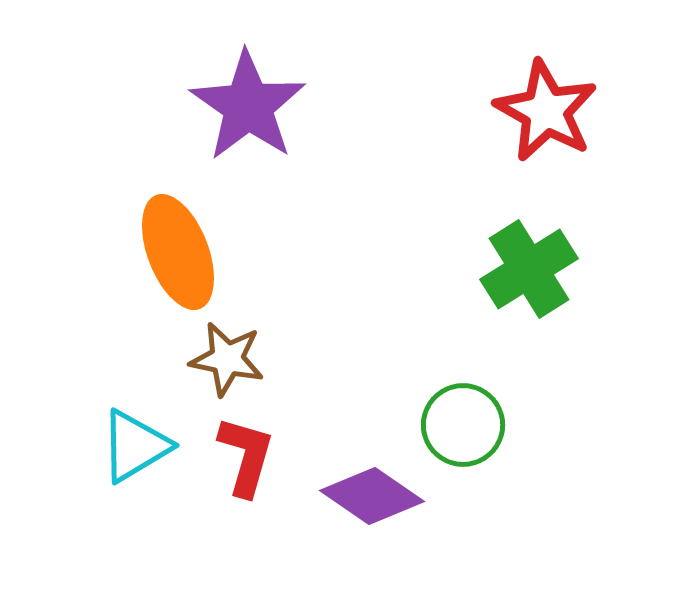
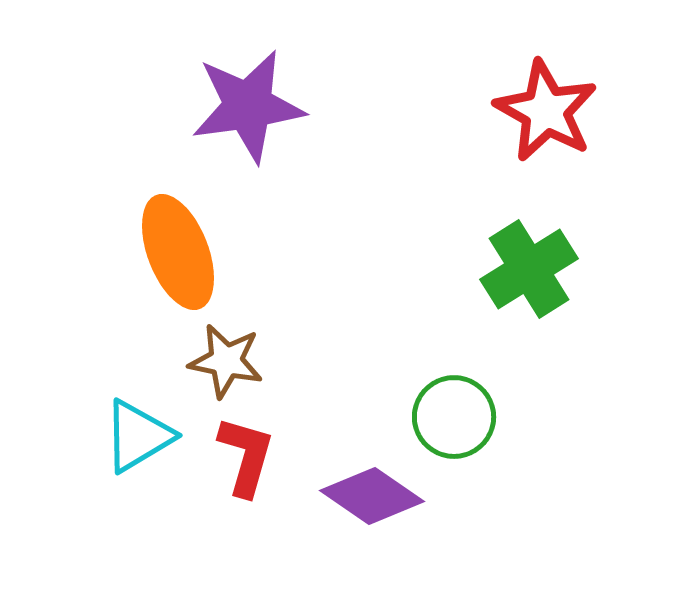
purple star: rotated 29 degrees clockwise
brown star: moved 1 px left, 2 px down
green circle: moved 9 px left, 8 px up
cyan triangle: moved 3 px right, 10 px up
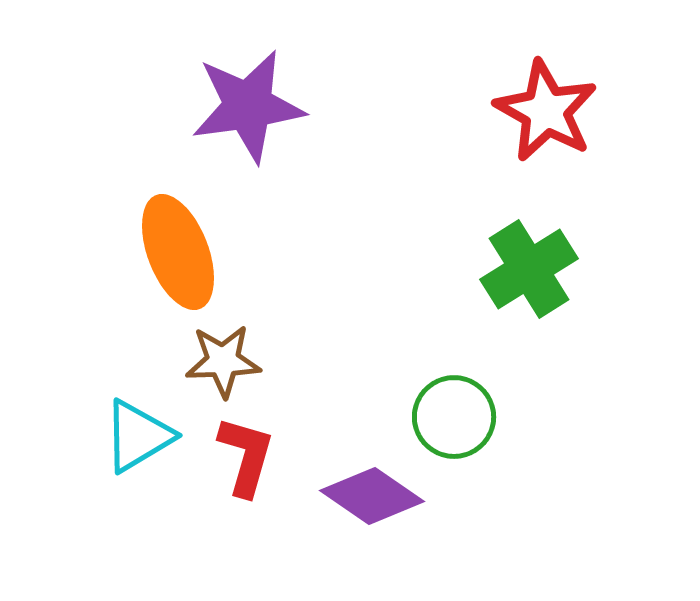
brown star: moved 3 px left; rotated 14 degrees counterclockwise
